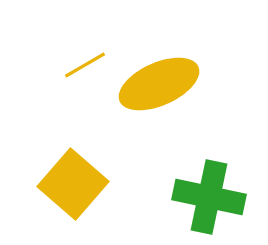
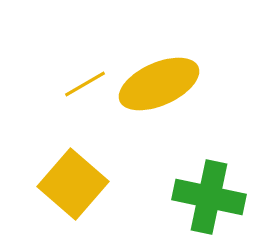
yellow line: moved 19 px down
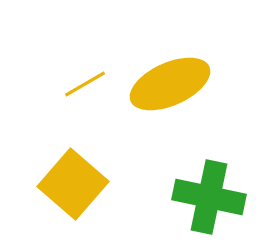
yellow ellipse: moved 11 px right
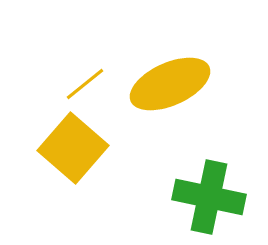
yellow line: rotated 9 degrees counterclockwise
yellow square: moved 36 px up
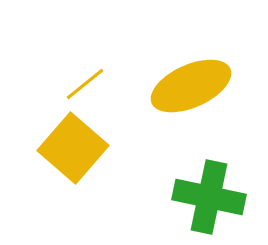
yellow ellipse: moved 21 px right, 2 px down
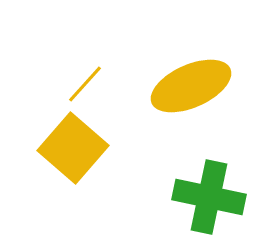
yellow line: rotated 9 degrees counterclockwise
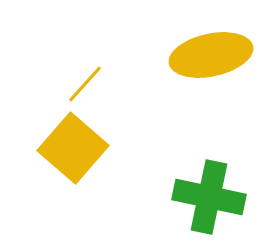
yellow ellipse: moved 20 px right, 31 px up; rotated 12 degrees clockwise
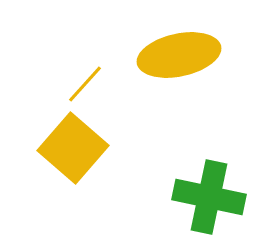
yellow ellipse: moved 32 px left
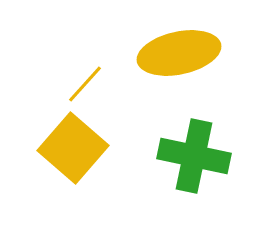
yellow ellipse: moved 2 px up
green cross: moved 15 px left, 41 px up
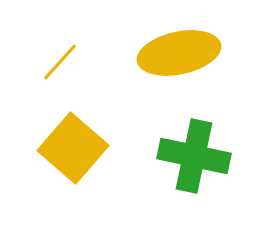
yellow line: moved 25 px left, 22 px up
